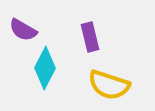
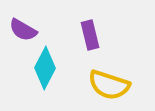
purple rectangle: moved 2 px up
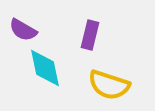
purple rectangle: rotated 28 degrees clockwise
cyan diamond: rotated 39 degrees counterclockwise
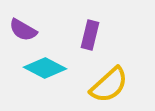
cyan diamond: rotated 51 degrees counterclockwise
yellow semicircle: rotated 60 degrees counterclockwise
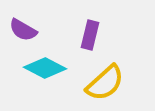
yellow semicircle: moved 4 px left, 2 px up
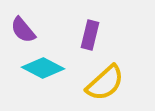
purple semicircle: rotated 20 degrees clockwise
cyan diamond: moved 2 px left
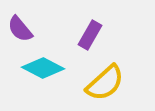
purple semicircle: moved 3 px left, 1 px up
purple rectangle: rotated 16 degrees clockwise
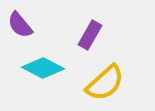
purple semicircle: moved 4 px up
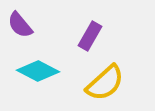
purple rectangle: moved 1 px down
cyan diamond: moved 5 px left, 3 px down
